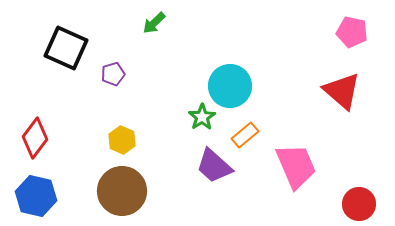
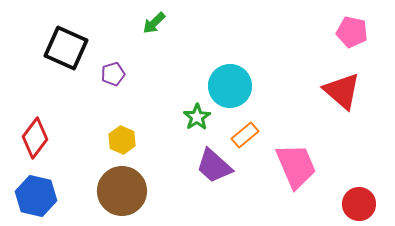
green star: moved 5 px left
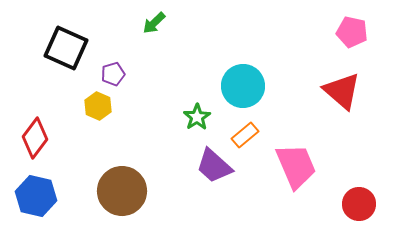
cyan circle: moved 13 px right
yellow hexagon: moved 24 px left, 34 px up
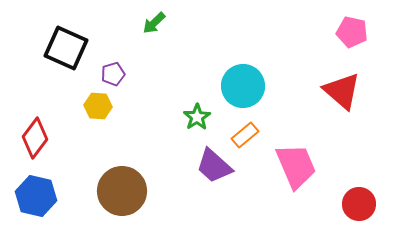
yellow hexagon: rotated 20 degrees counterclockwise
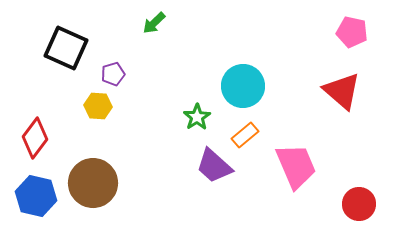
brown circle: moved 29 px left, 8 px up
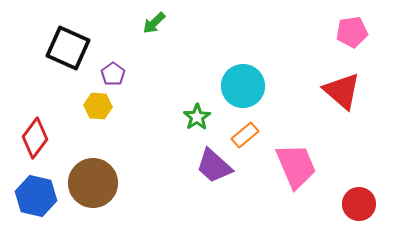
pink pentagon: rotated 20 degrees counterclockwise
black square: moved 2 px right
purple pentagon: rotated 20 degrees counterclockwise
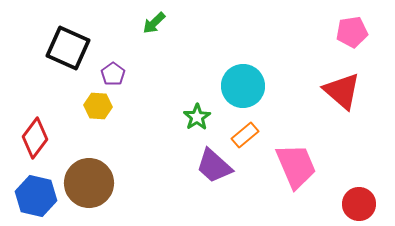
brown circle: moved 4 px left
